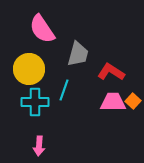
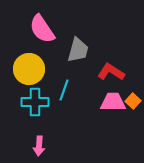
gray trapezoid: moved 4 px up
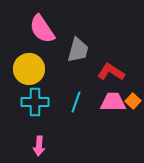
cyan line: moved 12 px right, 12 px down
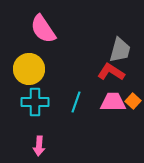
pink semicircle: moved 1 px right
gray trapezoid: moved 42 px right
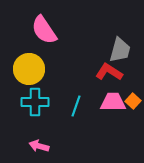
pink semicircle: moved 1 px right, 1 px down
red L-shape: moved 2 px left
cyan line: moved 4 px down
pink arrow: rotated 102 degrees clockwise
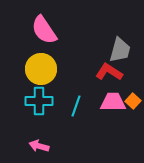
yellow circle: moved 12 px right
cyan cross: moved 4 px right, 1 px up
